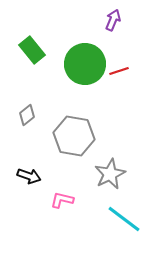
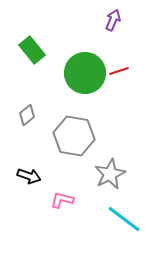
green circle: moved 9 px down
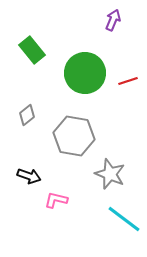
red line: moved 9 px right, 10 px down
gray star: rotated 24 degrees counterclockwise
pink L-shape: moved 6 px left
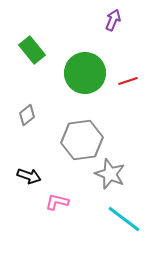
gray hexagon: moved 8 px right, 4 px down; rotated 18 degrees counterclockwise
pink L-shape: moved 1 px right, 2 px down
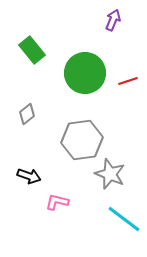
gray diamond: moved 1 px up
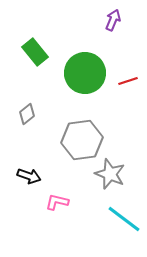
green rectangle: moved 3 px right, 2 px down
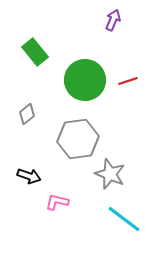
green circle: moved 7 px down
gray hexagon: moved 4 px left, 1 px up
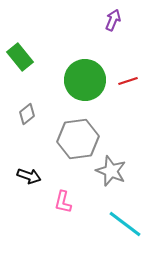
green rectangle: moved 15 px left, 5 px down
gray star: moved 1 px right, 3 px up
pink L-shape: moved 6 px right; rotated 90 degrees counterclockwise
cyan line: moved 1 px right, 5 px down
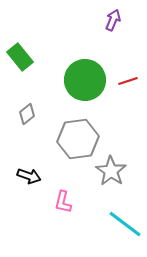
gray star: rotated 12 degrees clockwise
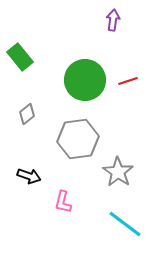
purple arrow: rotated 15 degrees counterclockwise
gray star: moved 7 px right, 1 px down
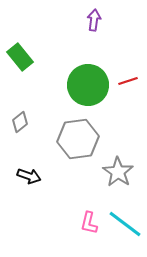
purple arrow: moved 19 px left
green circle: moved 3 px right, 5 px down
gray diamond: moved 7 px left, 8 px down
pink L-shape: moved 26 px right, 21 px down
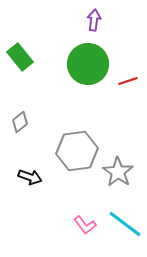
green circle: moved 21 px up
gray hexagon: moved 1 px left, 12 px down
black arrow: moved 1 px right, 1 px down
pink L-shape: moved 4 px left, 2 px down; rotated 50 degrees counterclockwise
